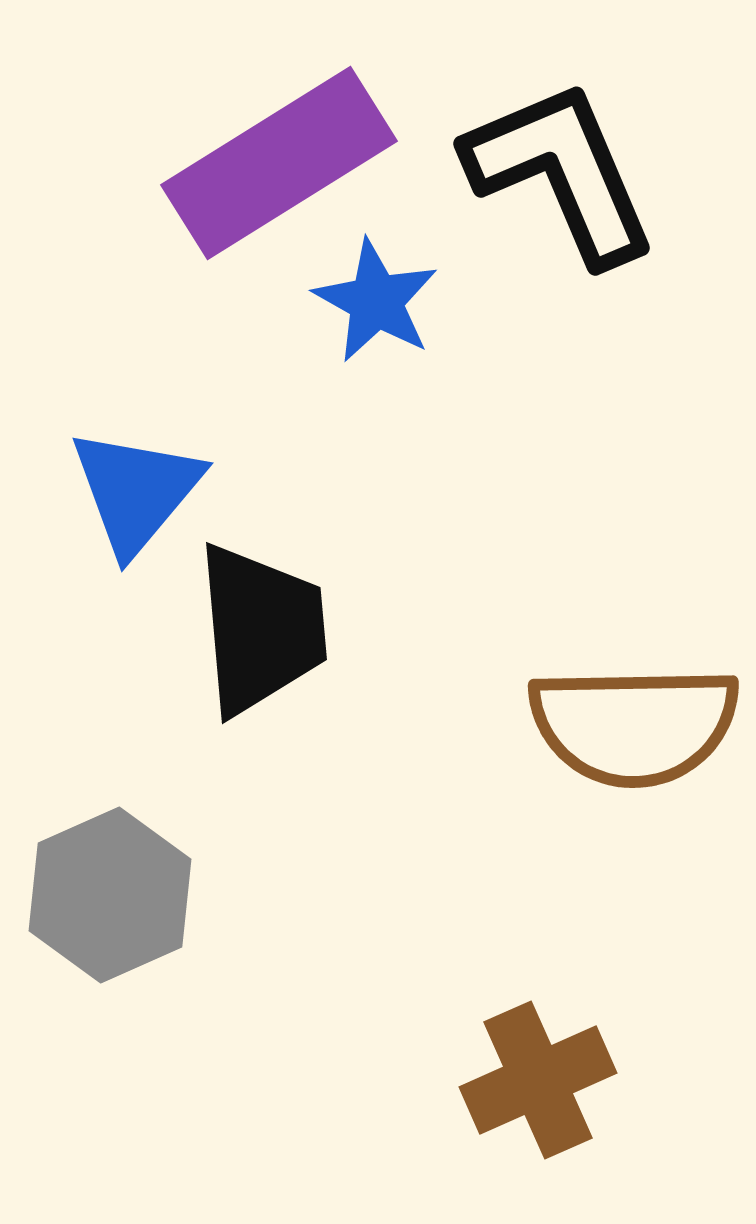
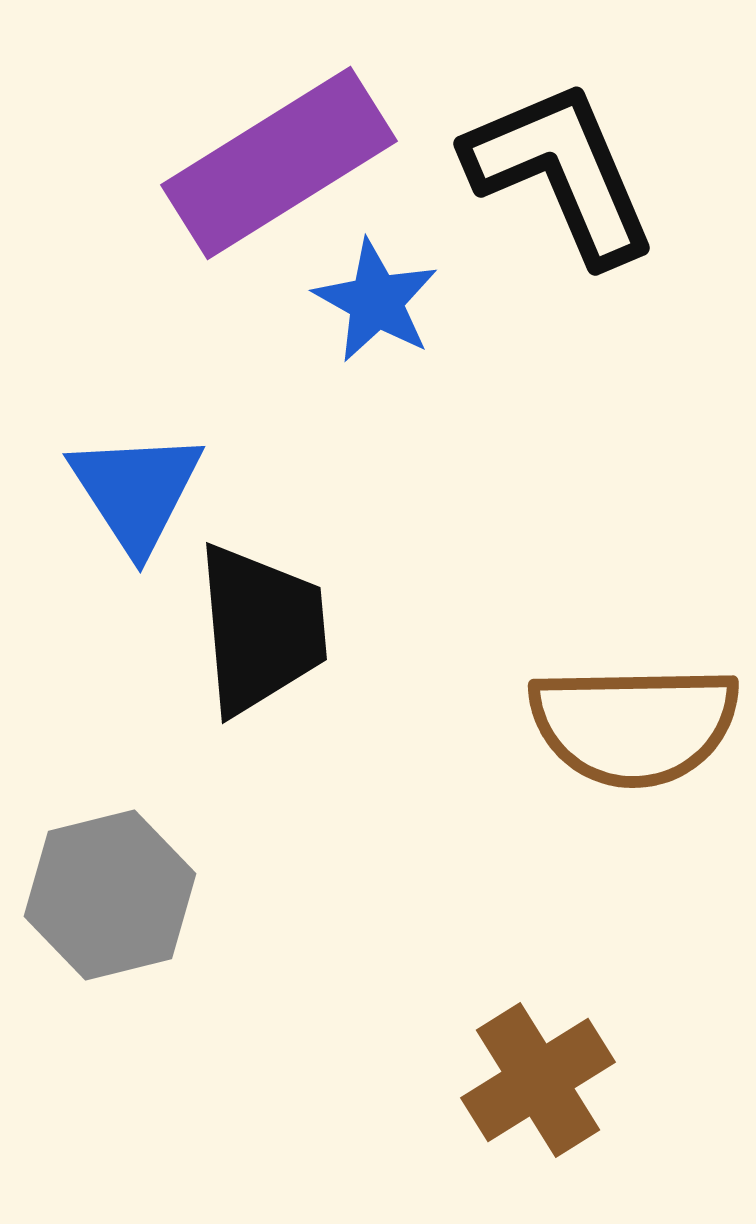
blue triangle: rotated 13 degrees counterclockwise
gray hexagon: rotated 10 degrees clockwise
brown cross: rotated 8 degrees counterclockwise
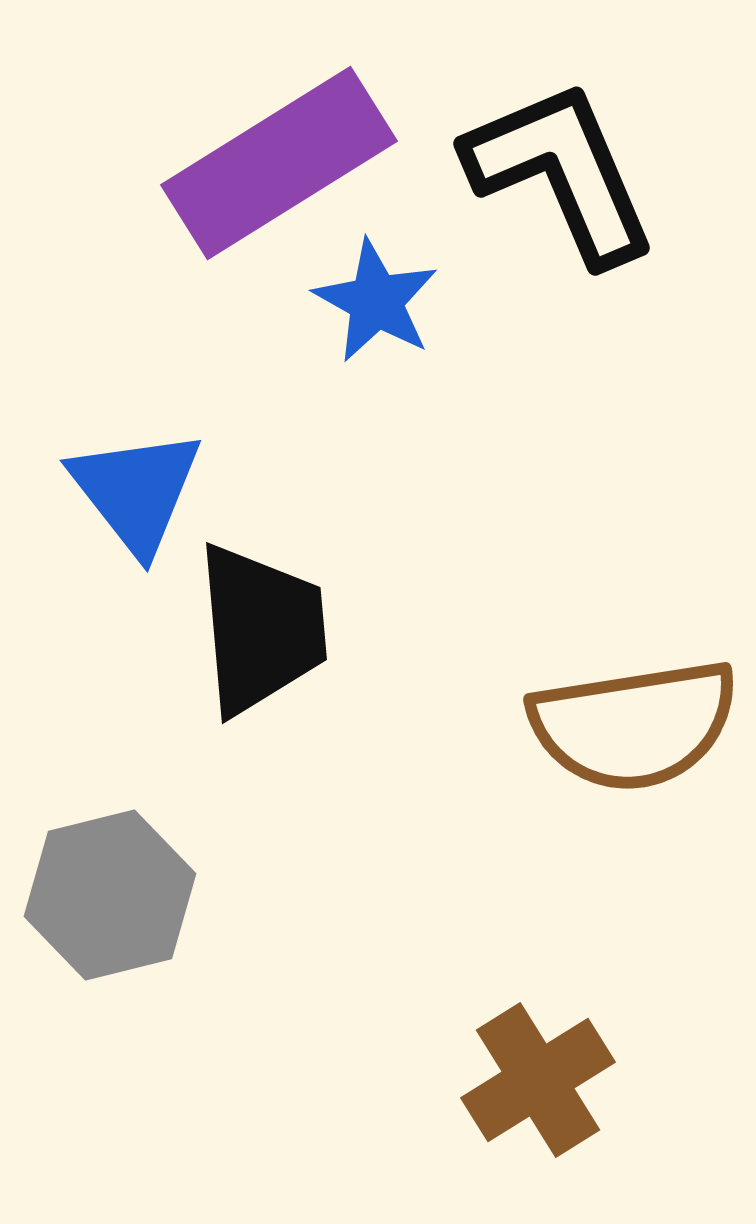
blue triangle: rotated 5 degrees counterclockwise
brown semicircle: rotated 8 degrees counterclockwise
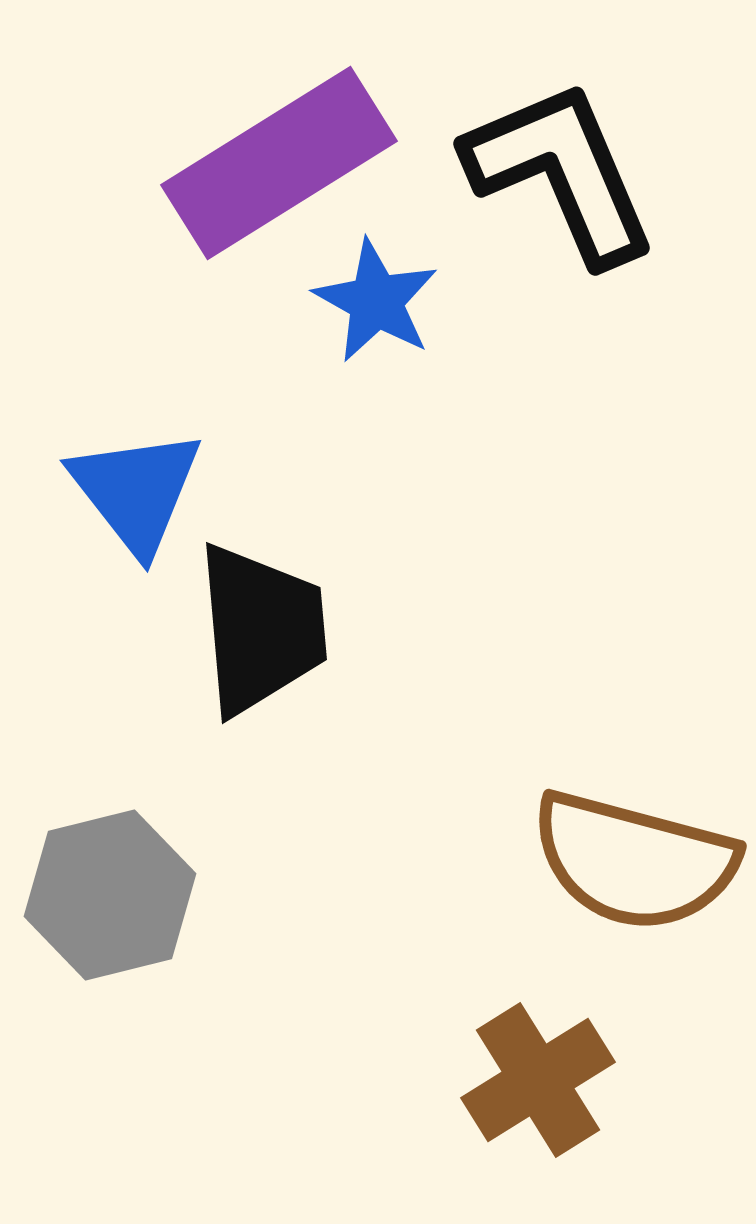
brown semicircle: moved 136 px down; rotated 24 degrees clockwise
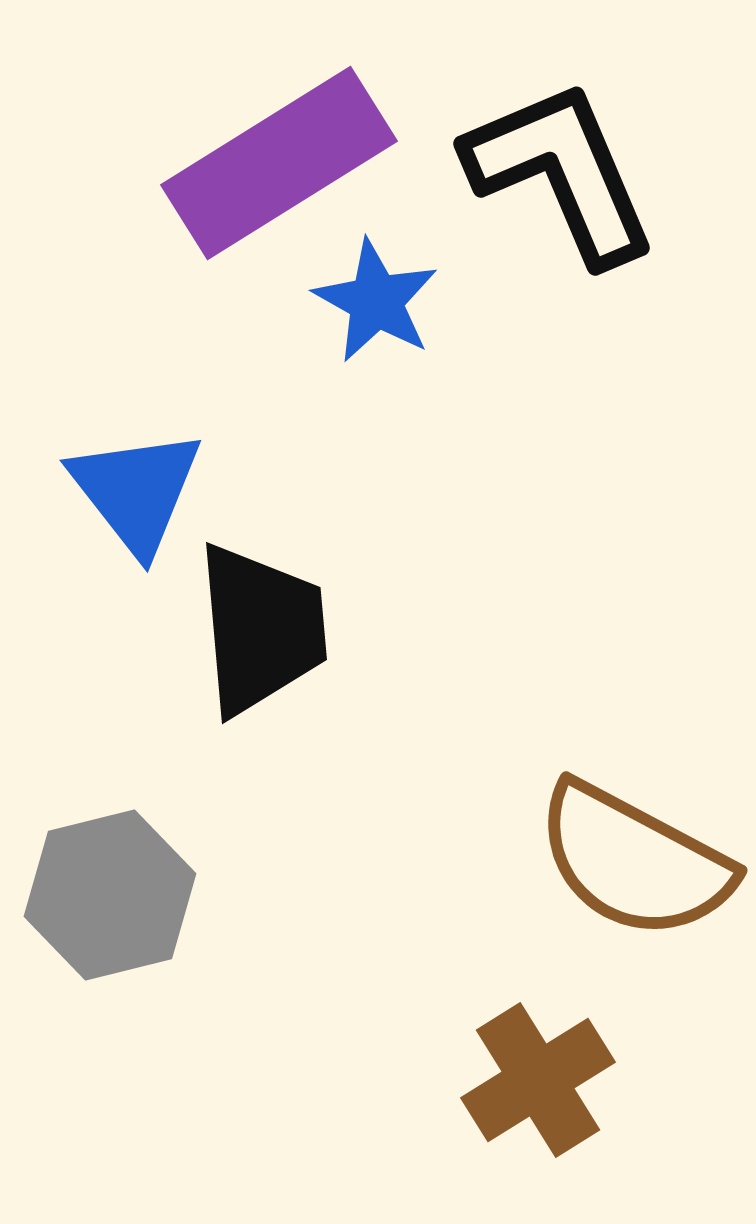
brown semicircle: rotated 13 degrees clockwise
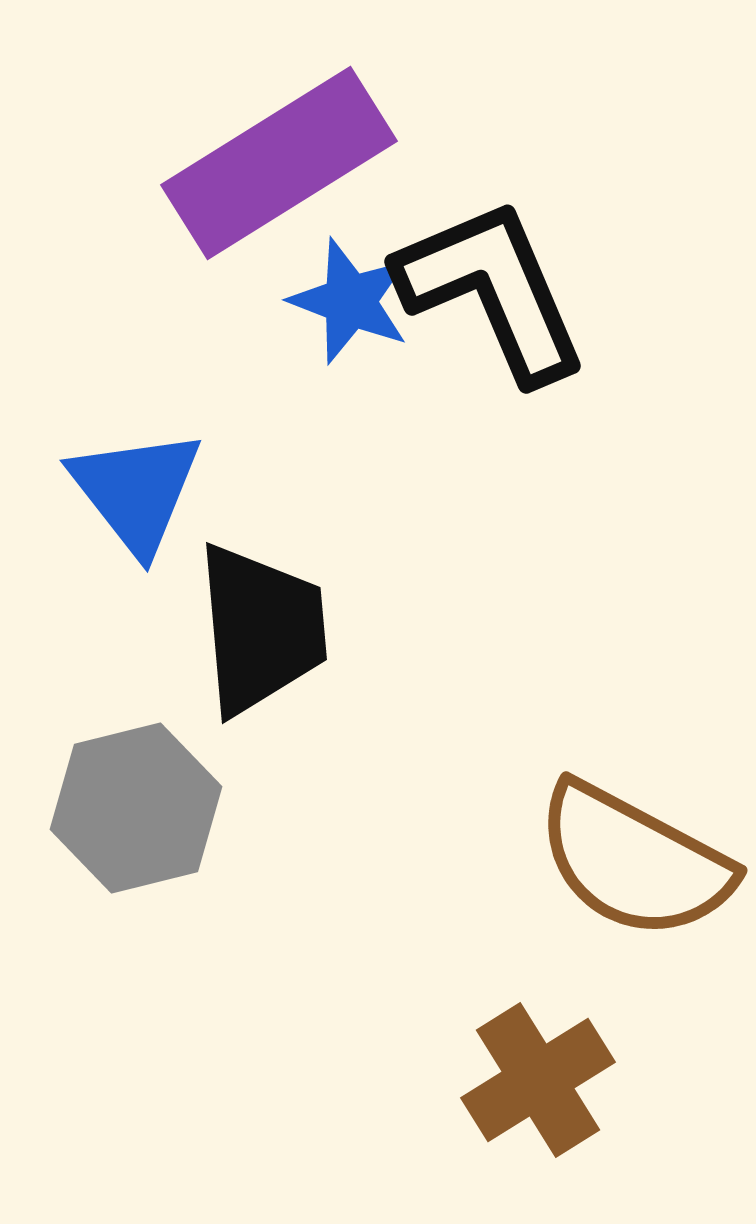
black L-shape: moved 69 px left, 118 px down
blue star: moved 26 px left; rotated 8 degrees counterclockwise
gray hexagon: moved 26 px right, 87 px up
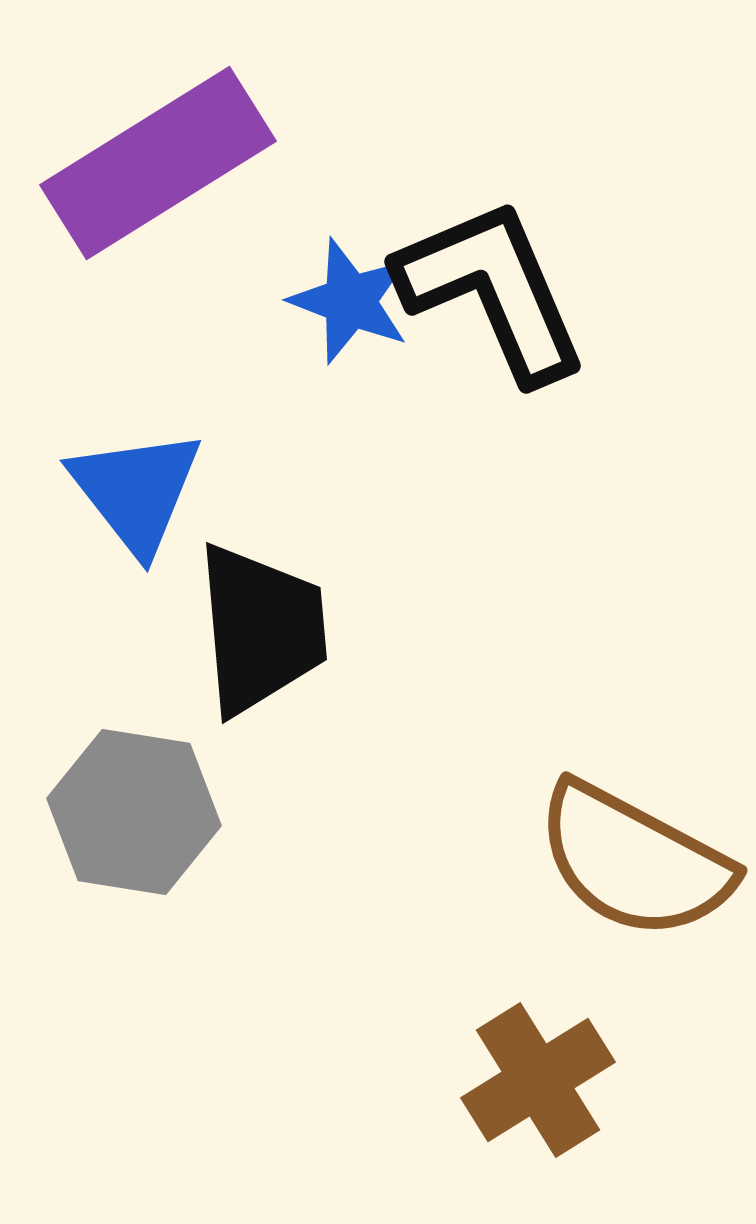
purple rectangle: moved 121 px left
gray hexagon: moved 2 px left, 4 px down; rotated 23 degrees clockwise
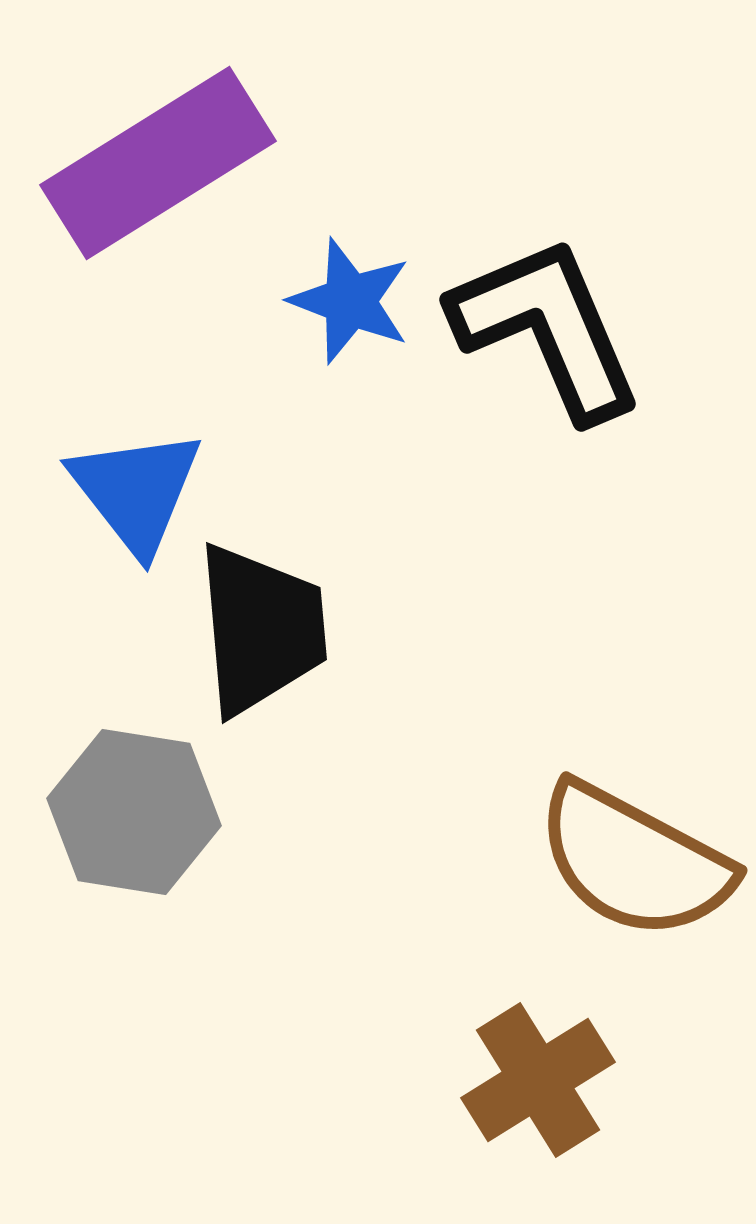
black L-shape: moved 55 px right, 38 px down
